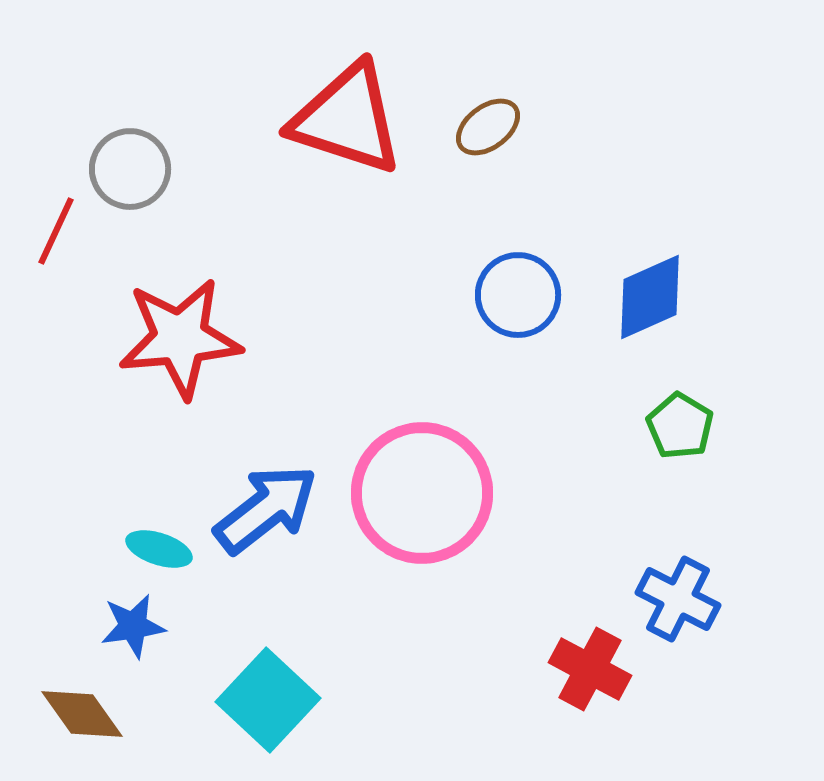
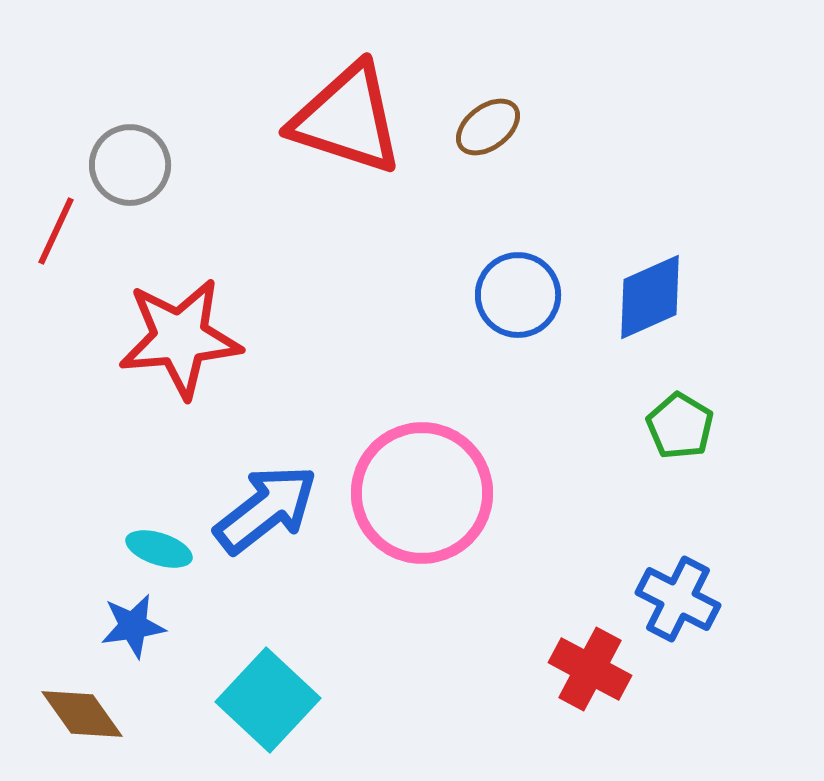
gray circle: moved 4 px up
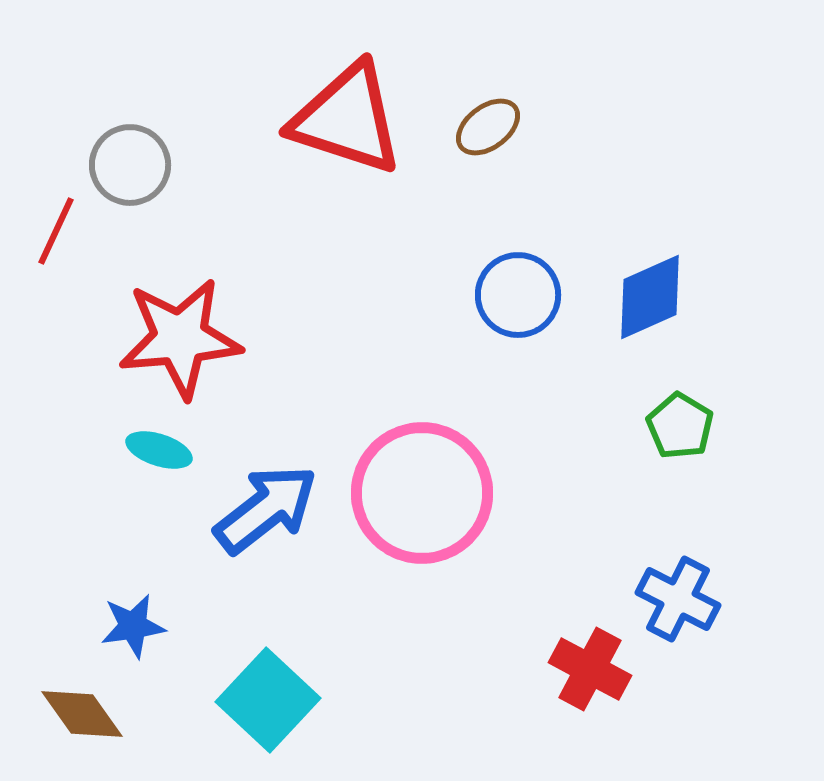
cyan ellipse: moved 99 px up
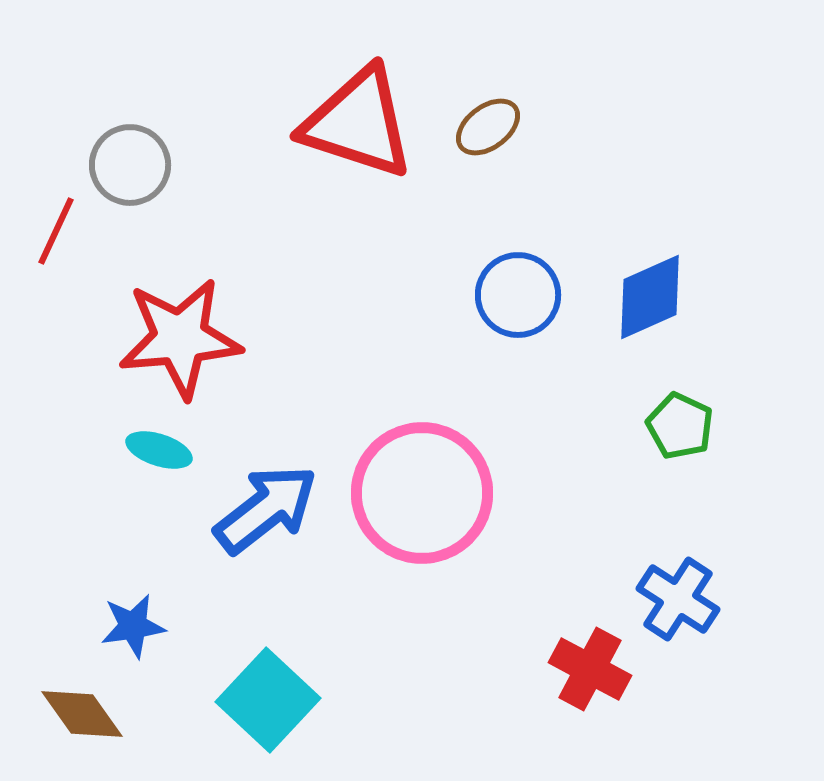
red triangle: moved 11 px right, 4 px down
green pentagon: rotated 6 degrees counterclockwise
blue cross: rotated 6 degrees clockwise
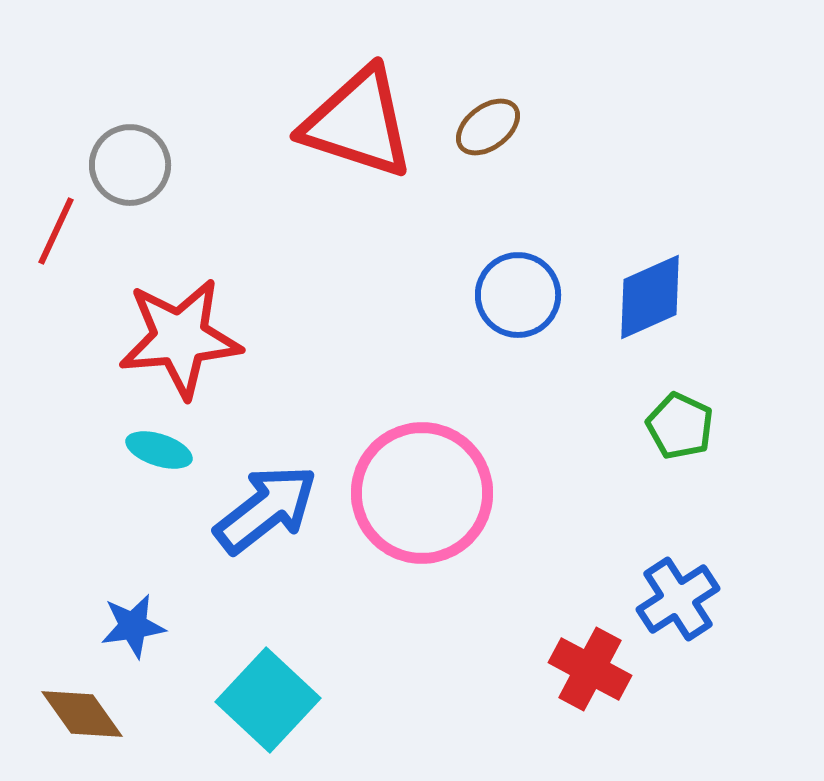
blue cross: rotated 24 degrees clockwise
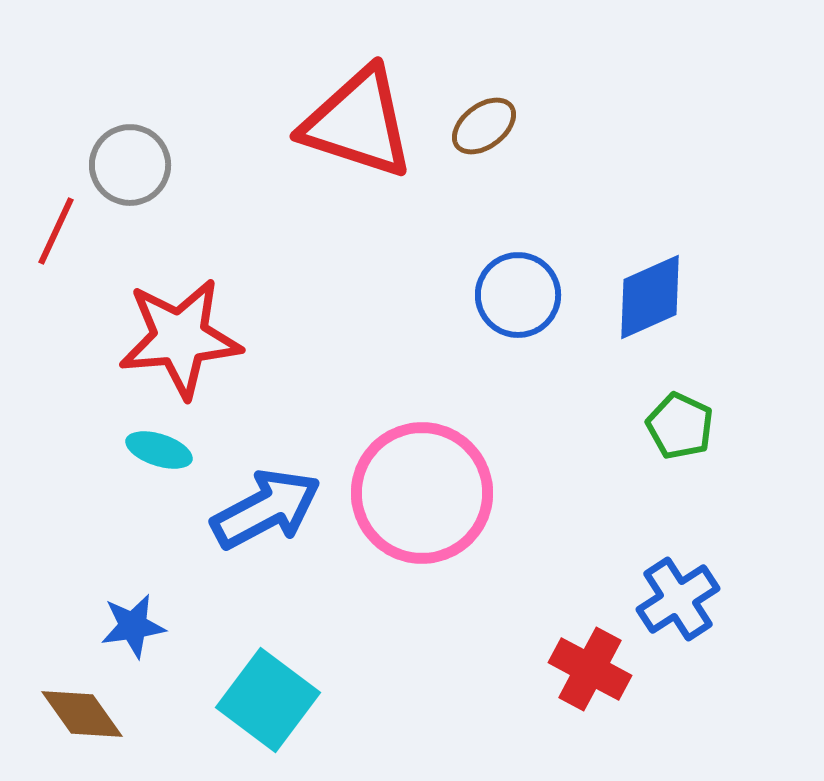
brown ellipse: moved 4 px left, 1 px up
blue arrow: rotated 10 degrees clockwise
cyan square: rotated 6 degrees counterclockwise
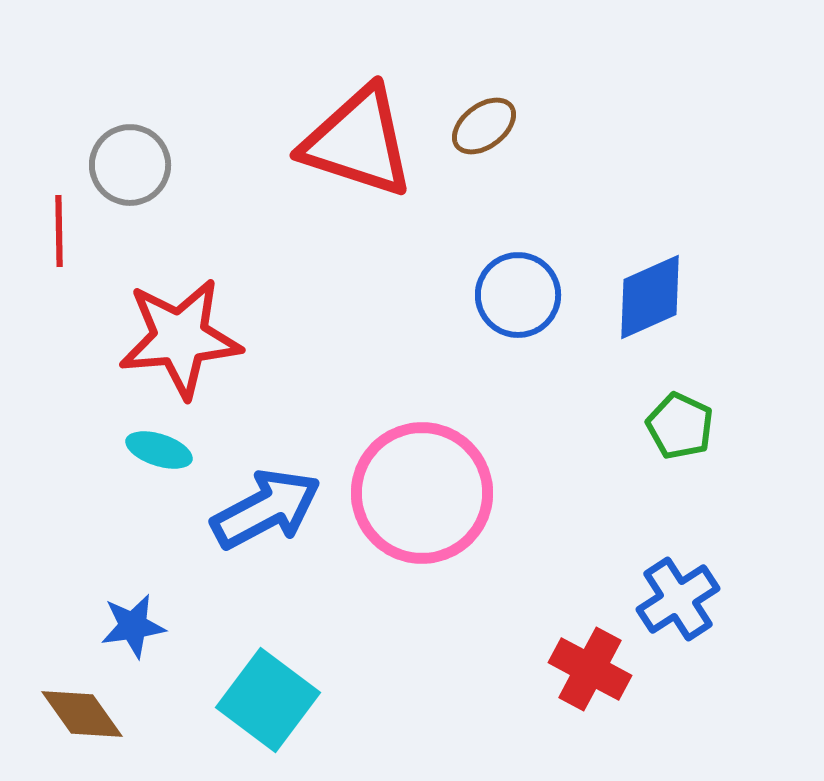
red triangle: moved 19 px down
red line: moved 3 px right; rotated 26 degrees counterclockwise
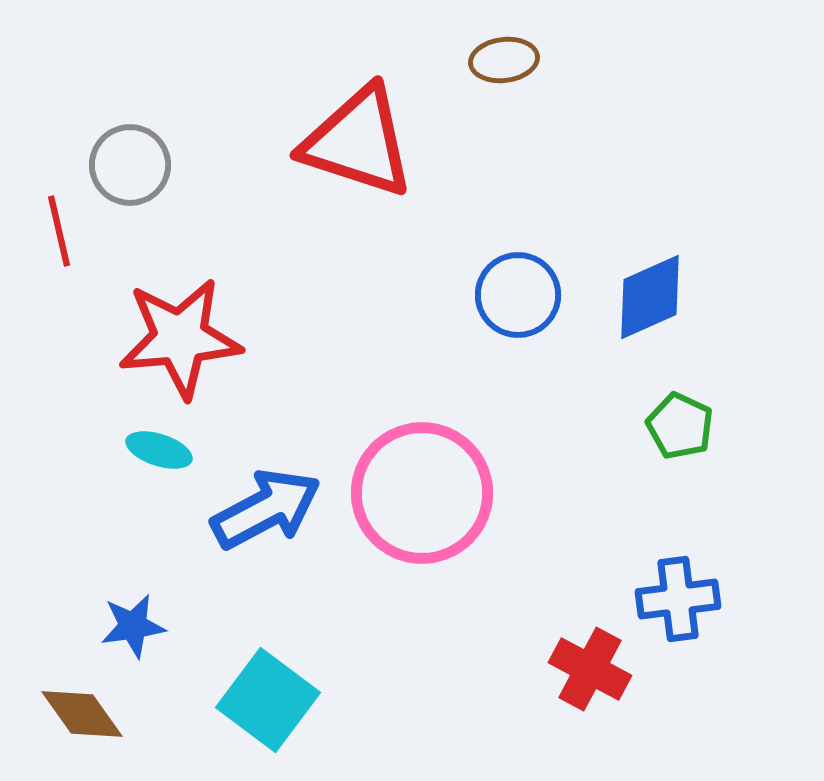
brown ellipse: moved 20 px right, 66 px up; rotated 30 degrees clockwise
red line: rotated 12 degrees counterclockwise
blue cross: rotated 26 degrees clockwise
